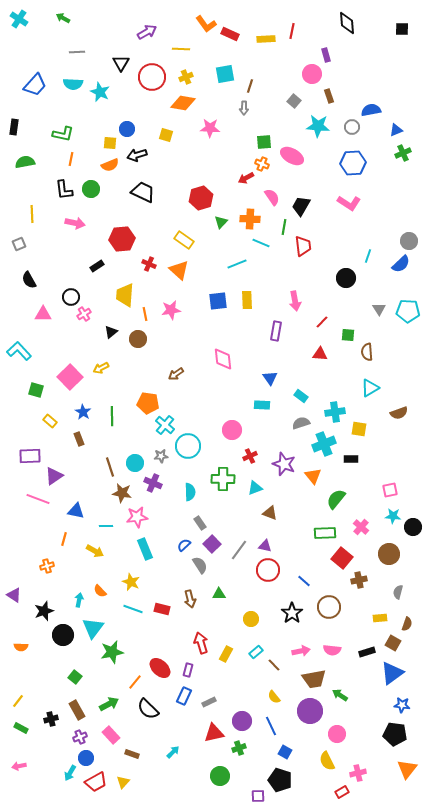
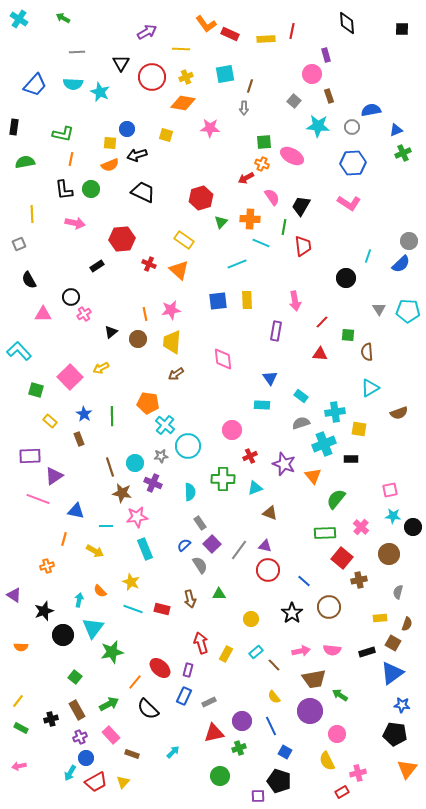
yellow trapezoid at (125, 295): moved 47 px right, 47 px down
blue star at (83, 412): moved 1 px right, 2 px down
black pentagon at (280, 780): moved 1 px left, 1 px down
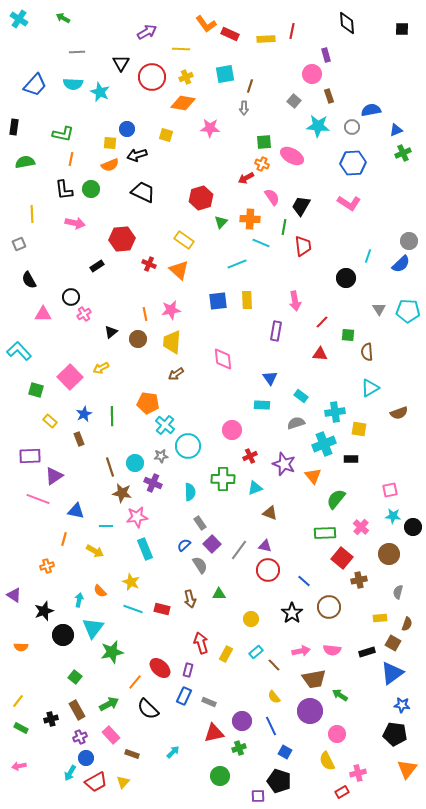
blue star at (84, 414): rotated 14 degrees clockwise
gray semicircle at (301, 423): moved 5 px left
gray rectangle at (209, 702): rotated 48 degrees clockwise
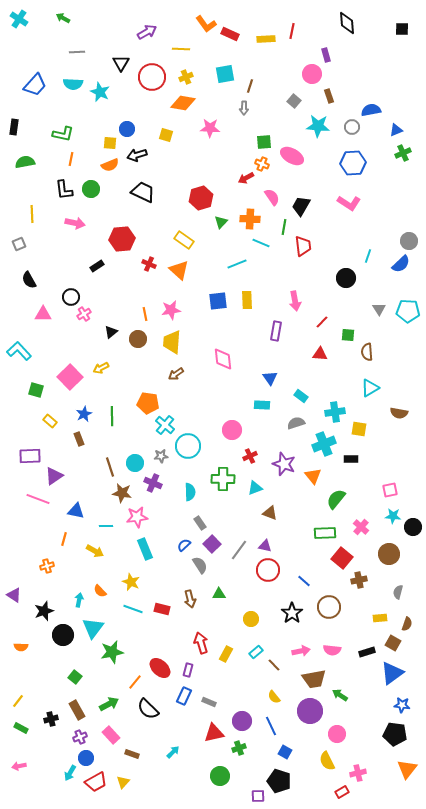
brown semicircle at (399, 413): rotated 30 degrees clockwise
